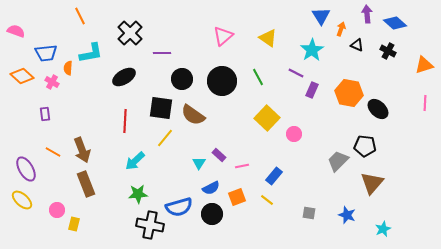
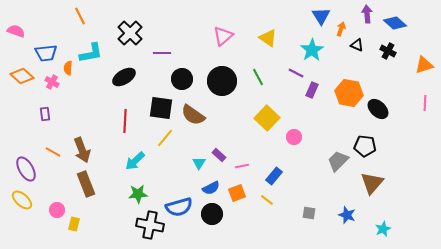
pink circle at (294, 134): moved 3 px down
orange square at (237, 197): moved 4 px up
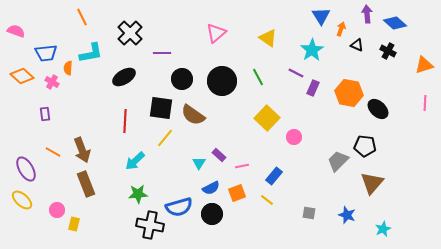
orange line at (80, 16): moved 2 px right, 1 px down
pink triangle at (223, 36): moved 7 px left, 3 px up
purple rectangle at (312, 90): moved 1 px right, 2 px up
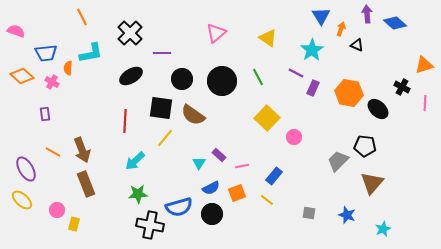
black cross at (388, 51): moved 14 px right, 36 px down
black ellipse at (124, 77): moved 7 px right, 1 px up
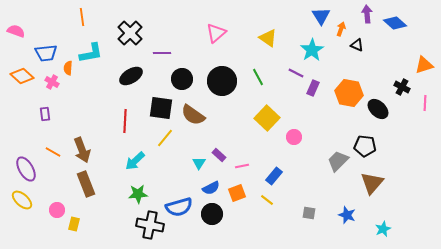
orange line at (82, 17): rotated 18 degrees clockwise
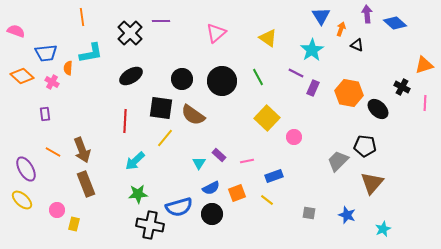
purple line at (162, 53): moved 1 px left, 32 px up
pink line at (242, 166): moved 5 px right, 5 px up
blue rectangle at (274, 176): rotated 30 degrees clockwise
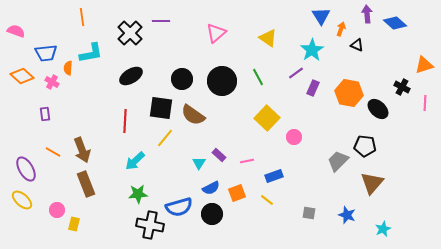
purple line at (296, 73): rotated 63 degrees counterclockwise
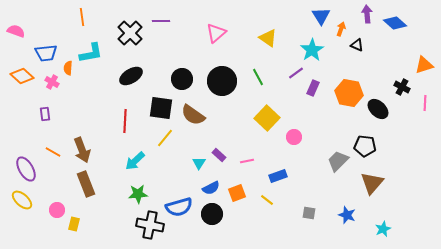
blue rectangle at (274, 176): moved 4 px right
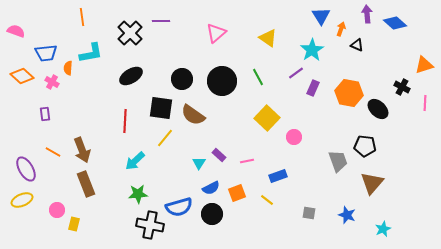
gray trapezoid at (338, 161): rotated 115 degrees clockwise
yellow ellipse at (22, 200): rotated 65 degrees counterclockwise
